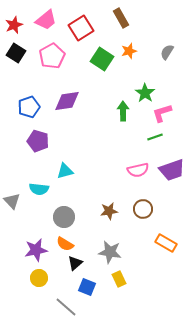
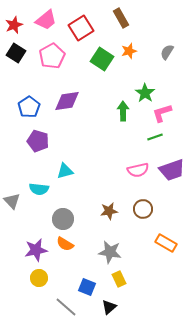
blue pentagon: rotated 15 degrees counterclockwise
gray circle: moved 1 px left, 2 px down
black triangle: moved 34 px right, 44 px down
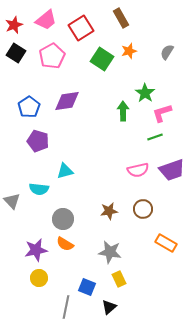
gray line: rotated 60 degrees clockwise
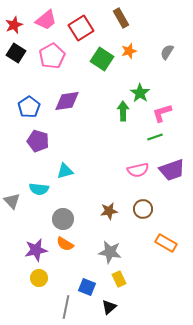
green star: moved 5 px left
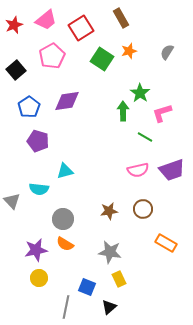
black square: moved 17 px down; rotated 18 degrees clockwise
green line: moved 10 px left; rotated 49 degrees clockwise
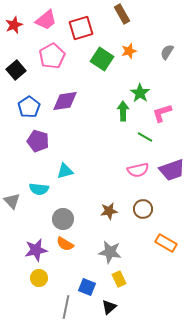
brown rectangle: moved 1 px right, 4 px up
red square: rotated 15 degrees clockwise
purple diamond: moved 2 px left
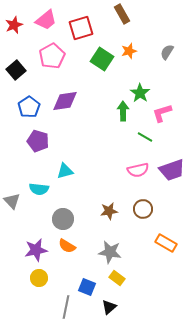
orange semicircle: moved 2 px right, 2 px down
yellow rectangle: moved 2 px left, 1 px up; rotated 28 degrees counterclockwise
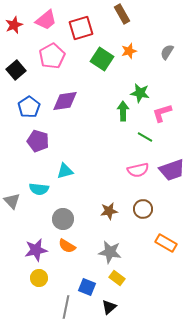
green star: rotated 24 degrees counterclockwise
